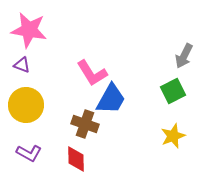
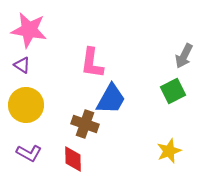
purple triangle: rotated 12 degrees clockwise
pink L-shape: moved 10 px up; rotated 40 degrees clockwise
yellow star: moved 4 px left, 15 px down
red diamond: moved 3 px left
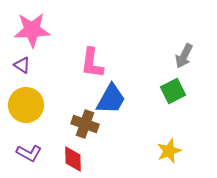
pink star: moved 3 px right; rotated 12 degrees counterclockwise
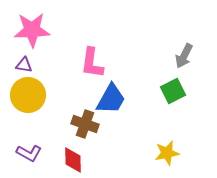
purple triangle: moved 2 px right; rotated 24 degrees counterclockwise
yellow circle: moved 2 px right, 10 px up
yellow star: moved 2 px left, 2 px down; rotated 10 degrees clockwise
red diamond: moved 1 px down
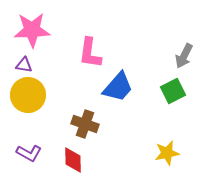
pink L-shape: moved 2 px left, 10 px up
blue trapezoid: moved 7 px right, 12 px up; rotated 12 degrees clockwise
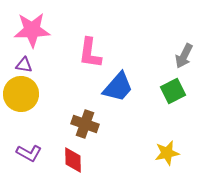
yellow circle: moved 7 px left, 1 px up
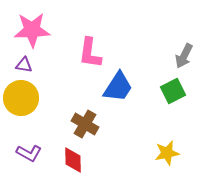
blue trapezoid: rotated 8 degrees counterclockwise
yellow circle: moved 4 px down
brown cross: rotated 12 degrees clockwise
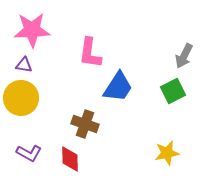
brown cross: rotated 12 degrees counterclockwise
red diamond: moved 3 px left, 1 px up
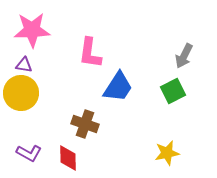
yellow circle: moved 5 px up
red diamond: moved 2 px left, 1 px up
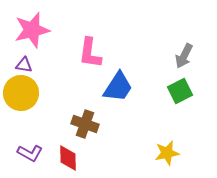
pink star: rotated 12 degrees counterclockwise
green square: moved 7 px right
purple L-shape: moved 1 px right
